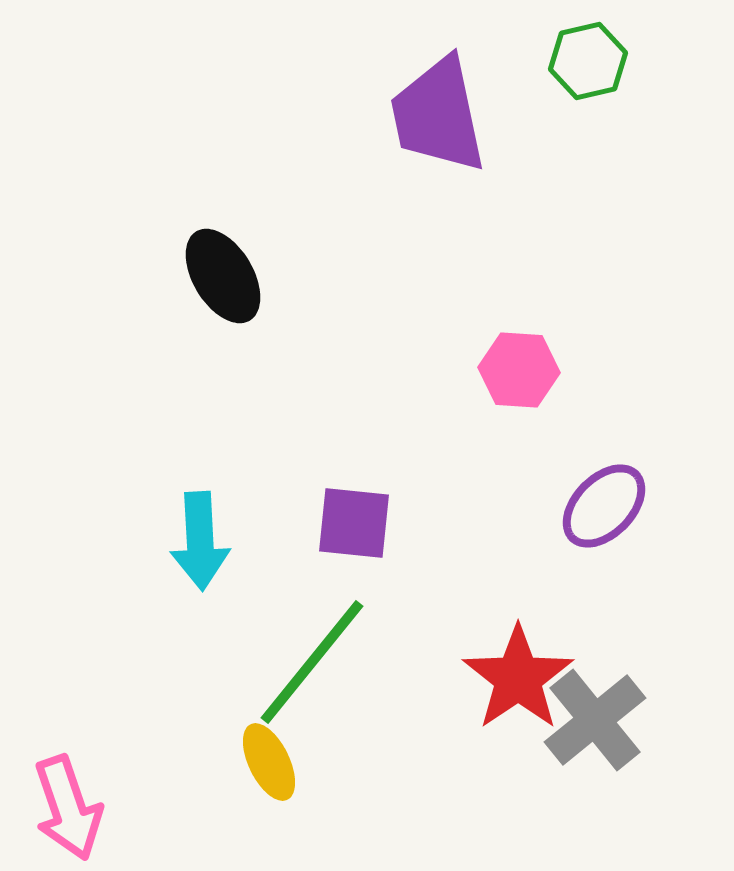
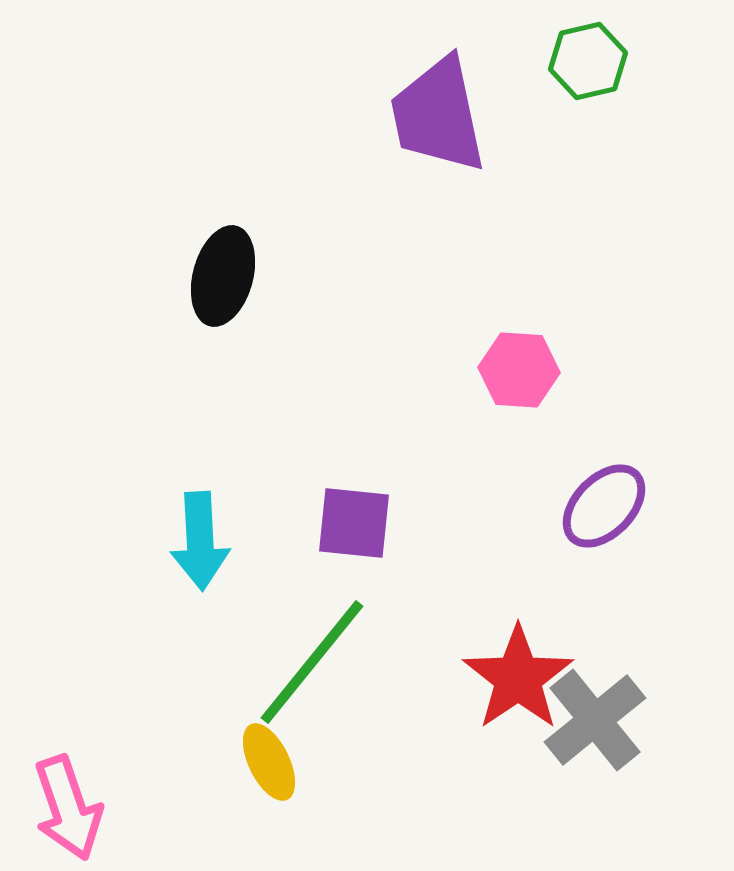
black ellipse: rotated 46 degrees clockwise
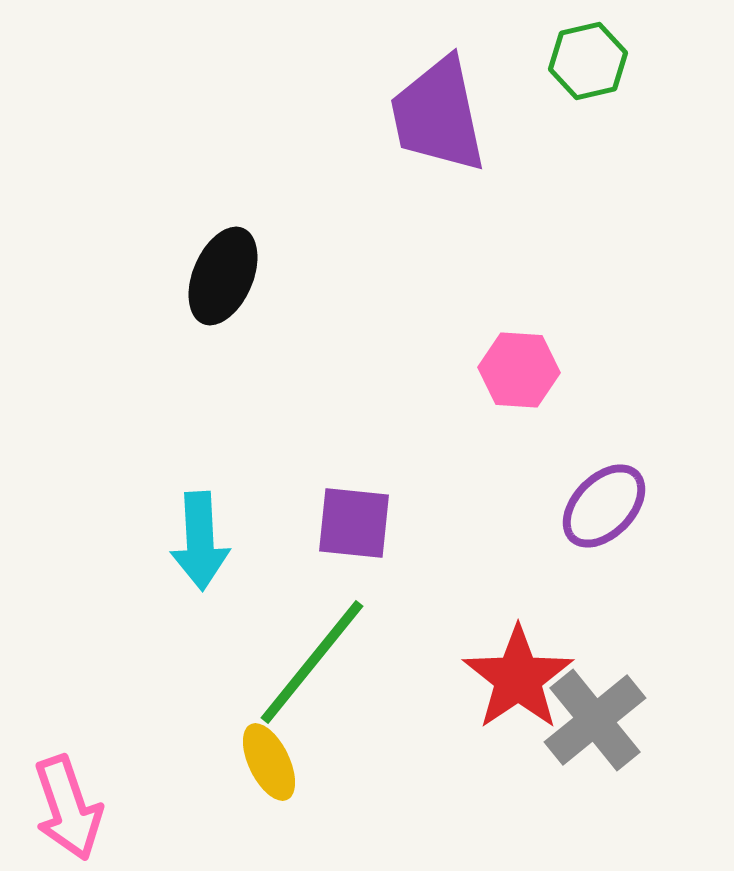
black ellipse: rotated 8 degrees clockwise
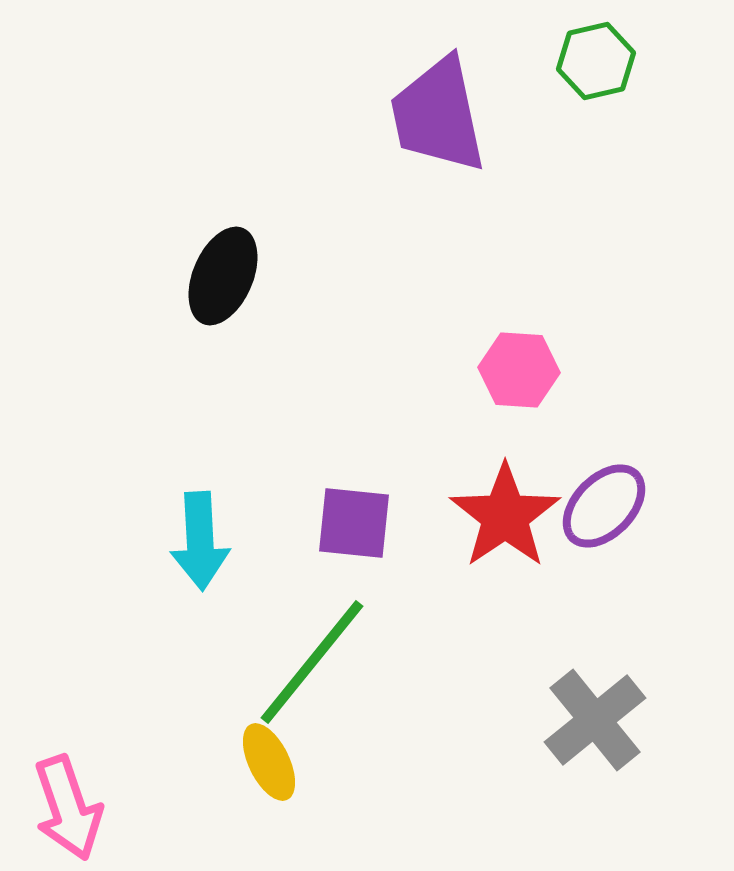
green hexagon: moved 8 px right
red star: moved 13 px left, 162 px up
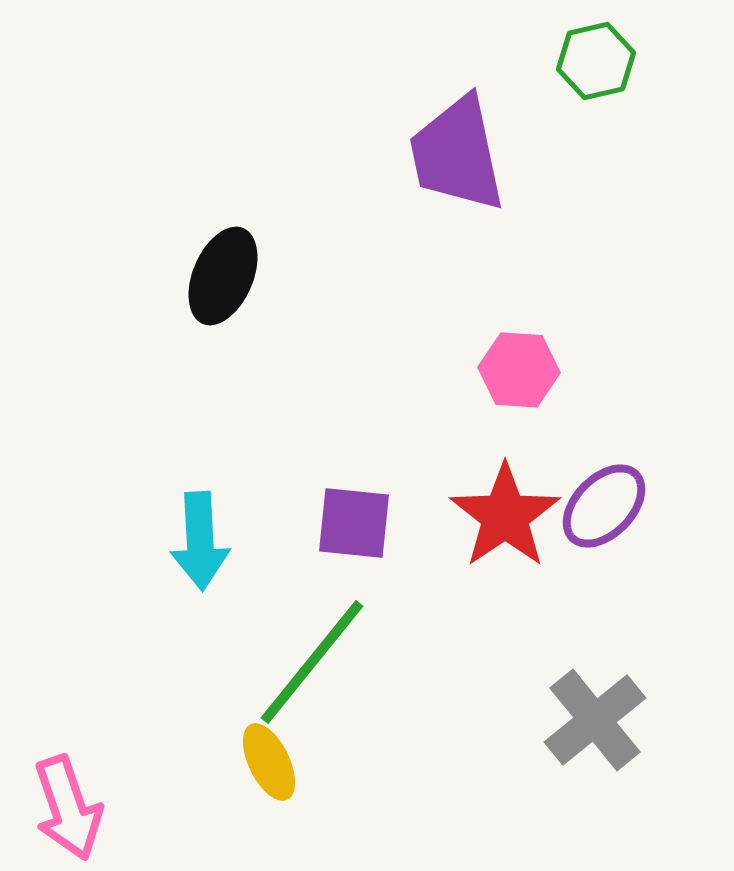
purple trapezoid: moved 19 px right, 39 px down
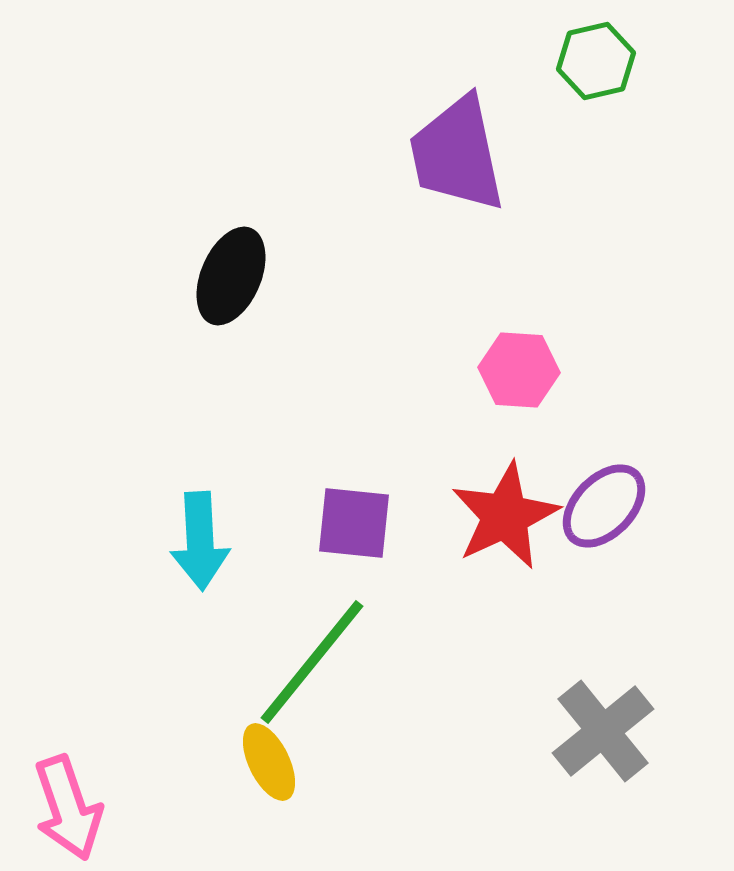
black ellipse: moved 8 px right
red star: rotated 9 degrees clockwise
gray cross: moved 8 px right, 11 px down
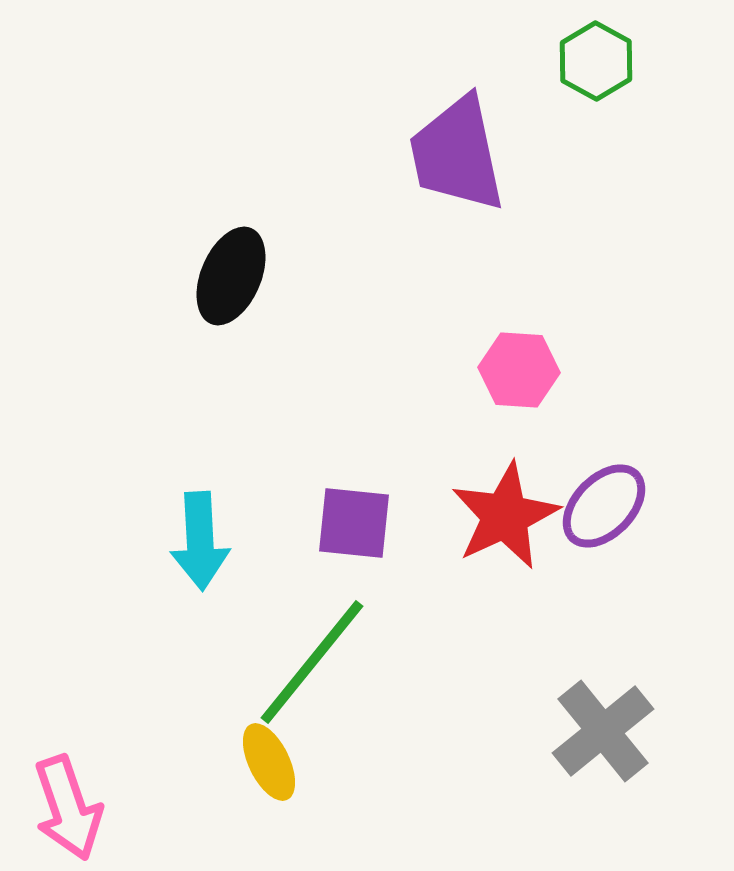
green hexagon: rotated 18 degrees counterclockwise
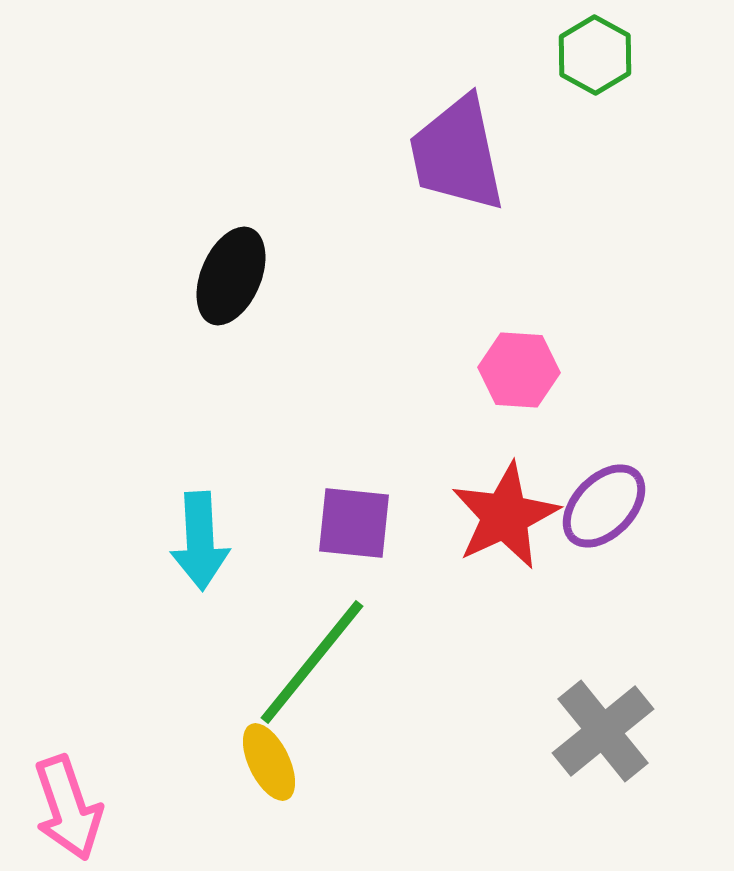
green hexagon: moved 1 px left, 6 px up
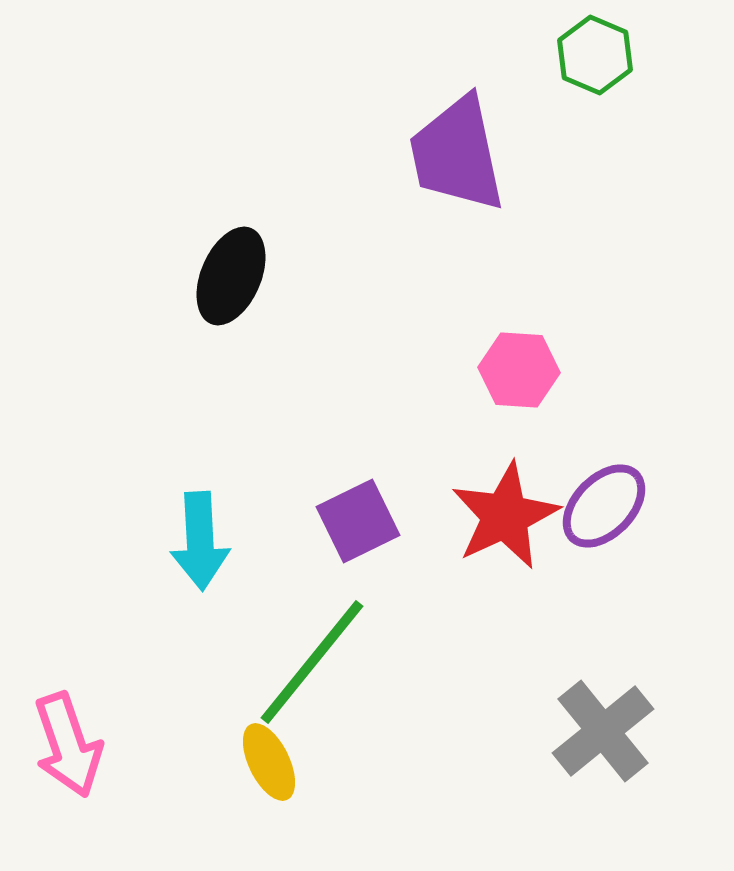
green hexagon: rotated 6 degrees counterclockwise
purple square: moved 4 px right, 2 px up; rotated 32 degrees counterclockwise
pink arrow: moved 63 px up
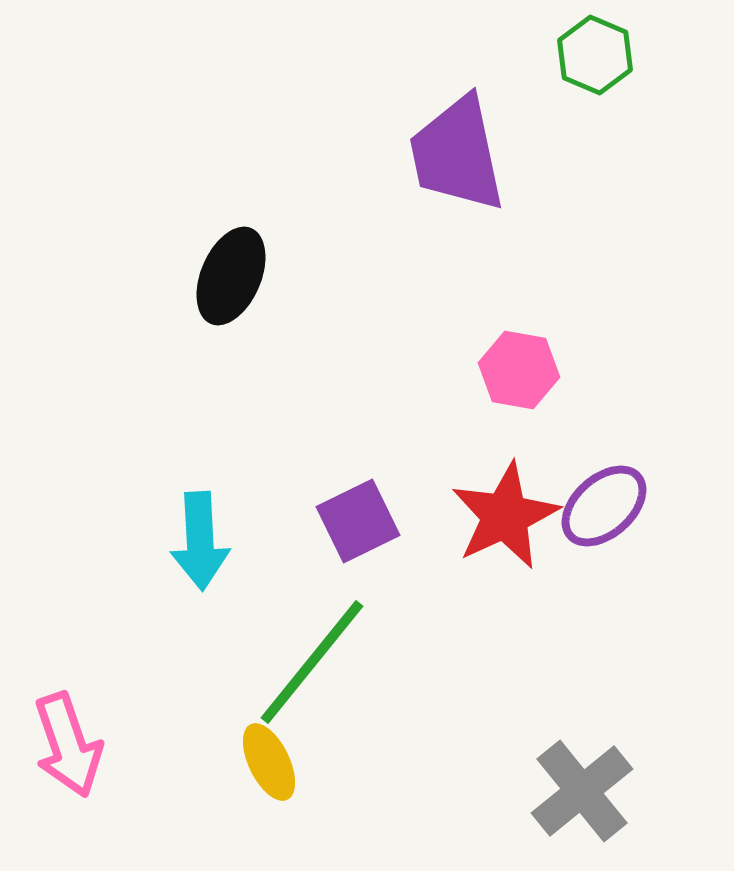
pink hexagon: rotated 6 degrees clockwise
purple ellipse: rotated 4 degrees clockwise
gray cross: moved 21 px left, 60 px down
